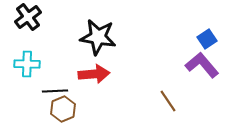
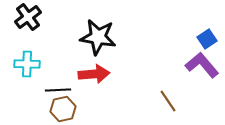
black line: moved 3 px right, 1 px up
brown hexagon: rotated 10 degrees clockwise
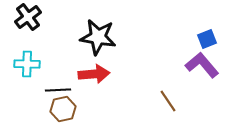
blue square: rotated 12 degrees clockwise
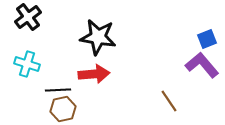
cyan cross: rotated 15 degrees clockwise
brown line: moved 1 px right
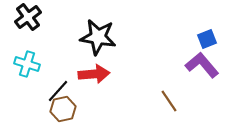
black line: moved 1 px down; rotated 45 degrees counterclockwise
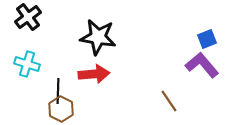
black line: rotated 40 degrees counterclockwise
brown hexagon: moved 2 px left; rotated 20 degrees counterclockwise
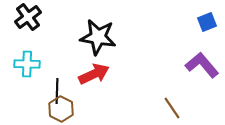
blue square: moved 17 px up
cyan cross: rotated 15 degrees counterclockwise
red arrow: rotated 20 degrees counterclockwise
black line: moved 1 px left
brown line: moved 3 px right, 7 px down
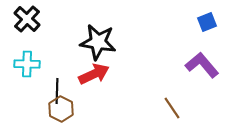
black cross: moved 1 px left, 2 px down; rotated 12 degrees counterclockwise
black star: moved 5 px down
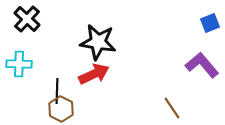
blue square: moved 3 px right, 1 px down
cyan cross: moved 8 px left
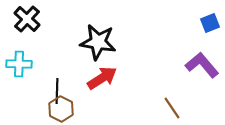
red arrow: moved 8 px right, 4 px down; rotated 8 degrees counterclockwise
